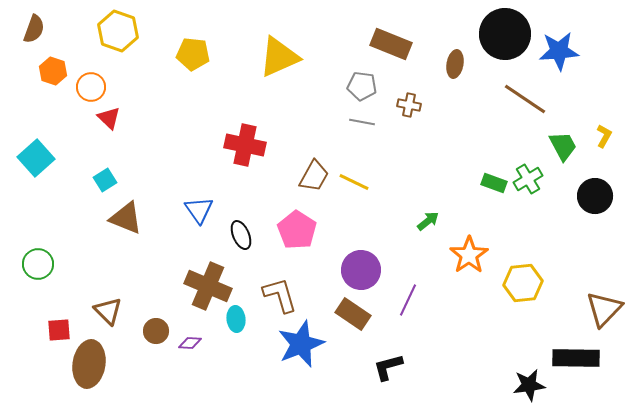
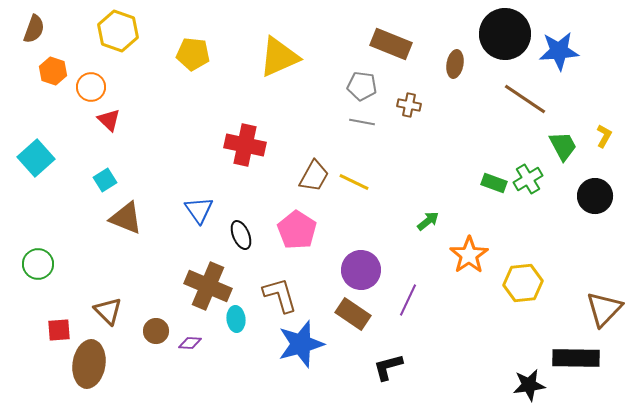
red triangle at (109, 118): moved 2 px down
blue star at (301, 344): rotated 6 degrees clockwise
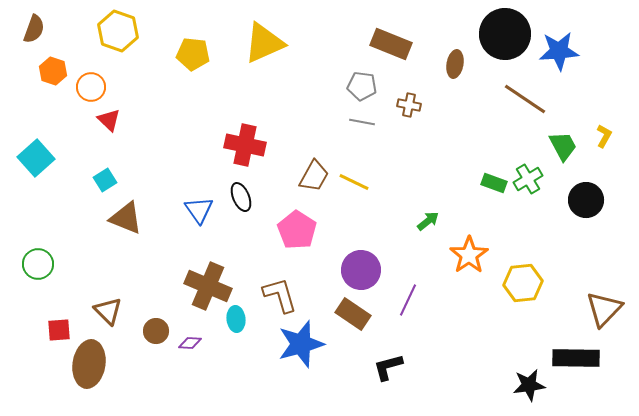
yellow triangle at (279, 57): moved 15 px left, 14 px up
black circle at (595, 196): moved 9 px left, 4 px down
black ellipse at (241, 235): moved 38 px up
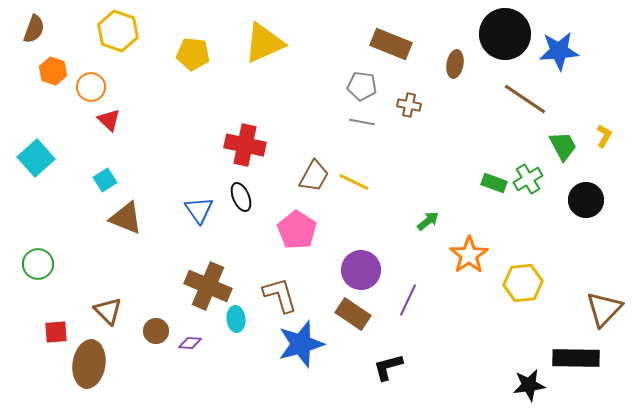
red square at (59, 330): moved 3 px left, 2 px down
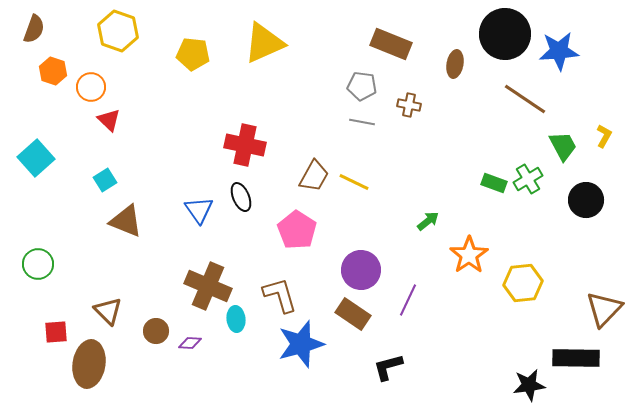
brown triangle at (126, 218): moved 3 px down
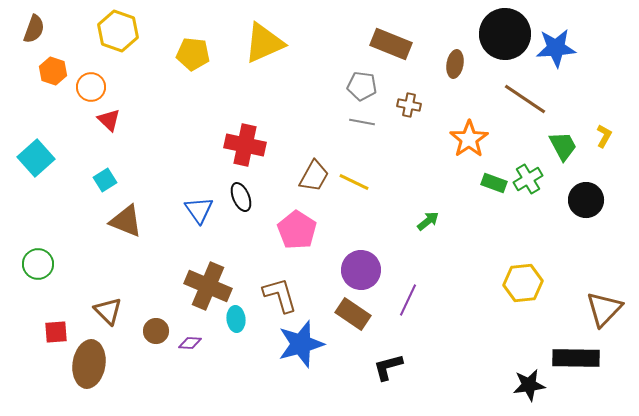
blue star at (559, 51): moved 3 px left, 3 px up
orange star at (469, 255): moved 116 px up
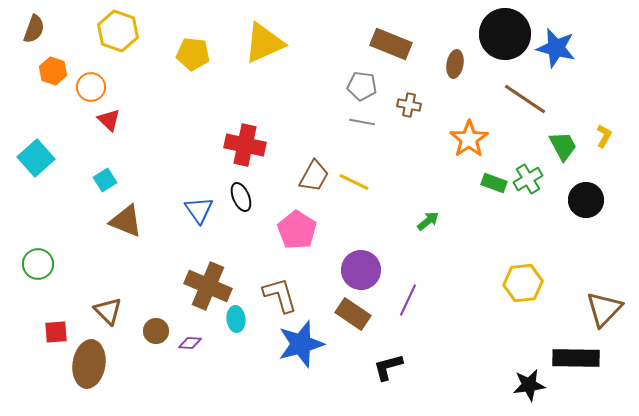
blue star at (556, 48): rotated 18 degrees clockwise
